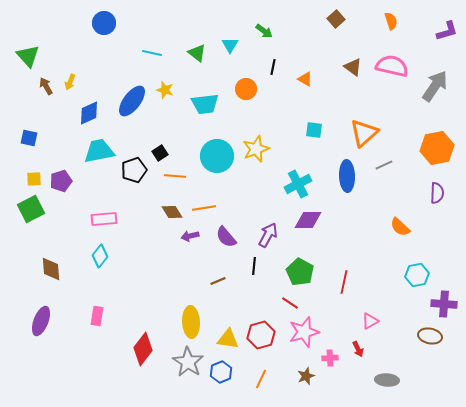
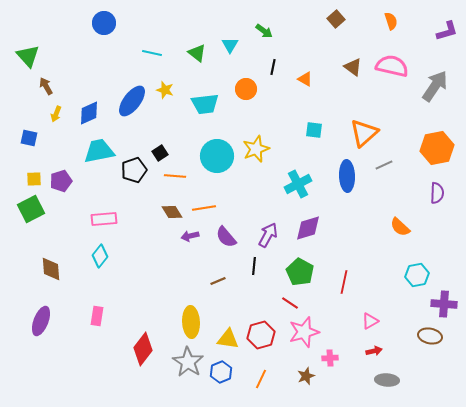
yellow arrow at (70, 82): moved 14 px left, 32 px down
purple diamond at (308, 220): moved 8 px down; rotated 16 degrees counterclockwise
red arrow at (358, 349): moved 16 px right, 2 px down; rotated 77 degrees counterclockwise
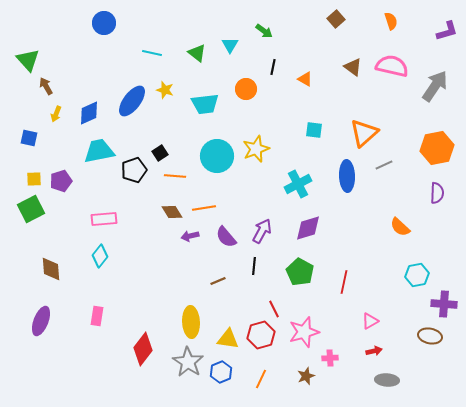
green triangle at (28, 56): moved 4 px down
purple arrow at (268, 235): moved 6 px left, 4 px up
red line at (290, 303): moved 16 px left, 6 px down; rotated 30 degrees clockwise
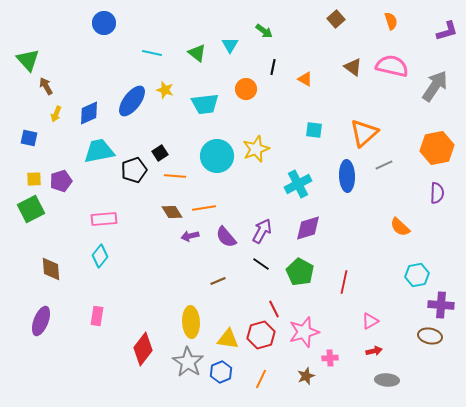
black line at (254, 266): moved 7 px right, 2 px up; rotated 60 degrees counterclockwise
purple cross at (444, 304): moved 3 px left, 1 px down
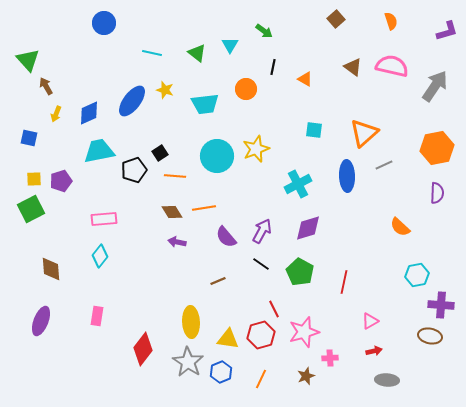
purple arrow at (190, 236): moved 13 px left, 6 px down; rotated 24 degrees clockwise
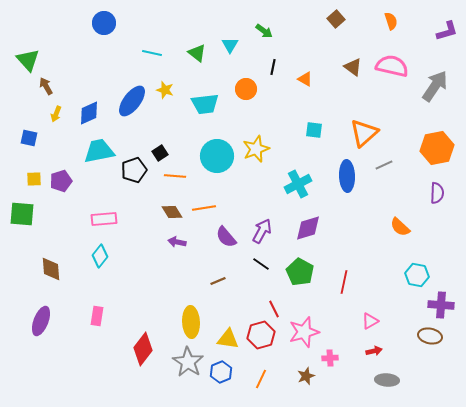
green square at (31, 209): moved 9 px left, 5 px down; rotated 32 degrees clockwise
cyan hexagon at (417, 275): rotated 20 degrees clockwise
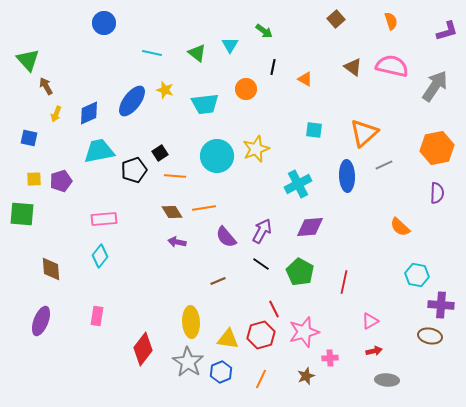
purple diamond at (308, 228): moved 2 px right, 1 px up; rotated 12 degrees clockwise
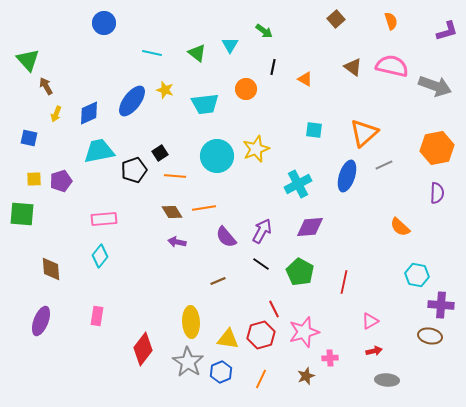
gray arrow at (435, 86): rotated 76 degrees clockwise
blue ellipse at (347, 176): rotated 20 degrees clockwise
